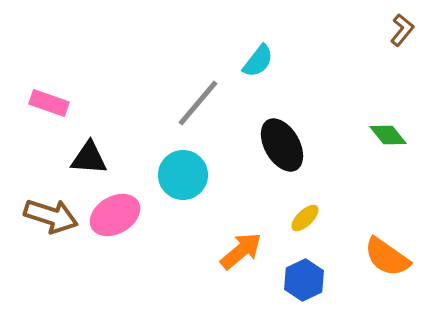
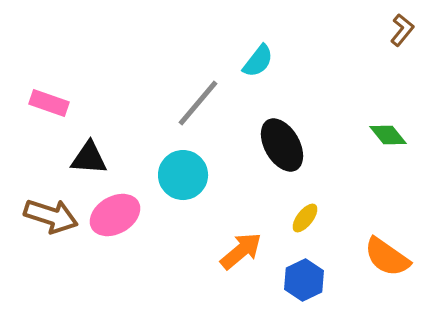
yellow ellipse: rotated 8 degrees counterclockwise
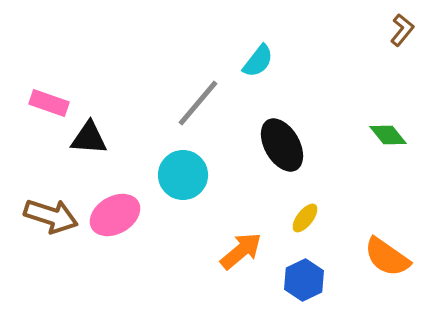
black triangle: moved 20 px up
